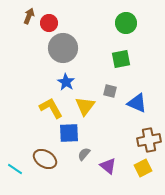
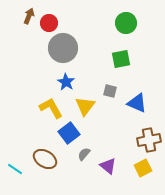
blue square: rotated 35 degrees counterclockwise
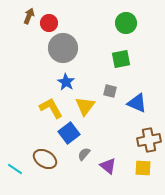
yellow square: rotated 30 degrees clockwise
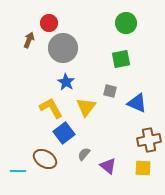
brown arrow: moved 24 px down
yellow triangle: moved 1 px right, 1 px down
blue square: moved 5 px left
cyan line: moved 3 px right, 2 px down; rotated 35 degrees counterclockwise
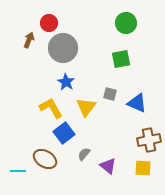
gray square: moved 3 px down
